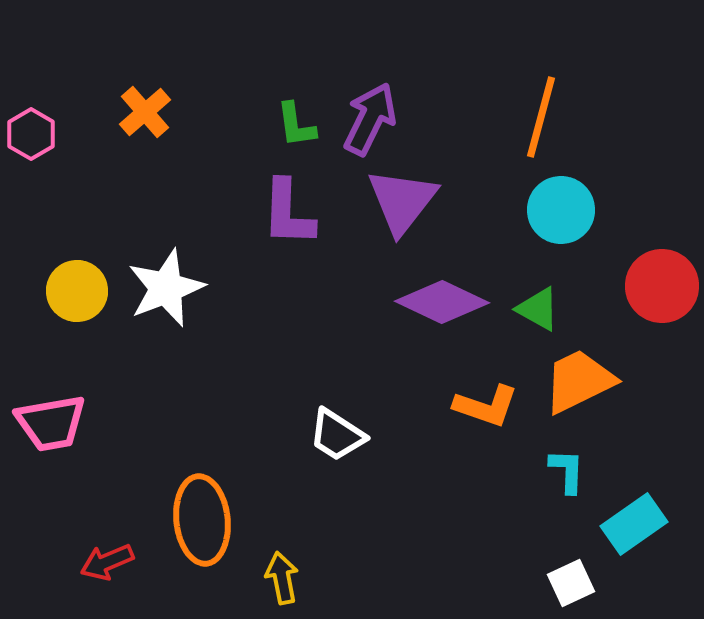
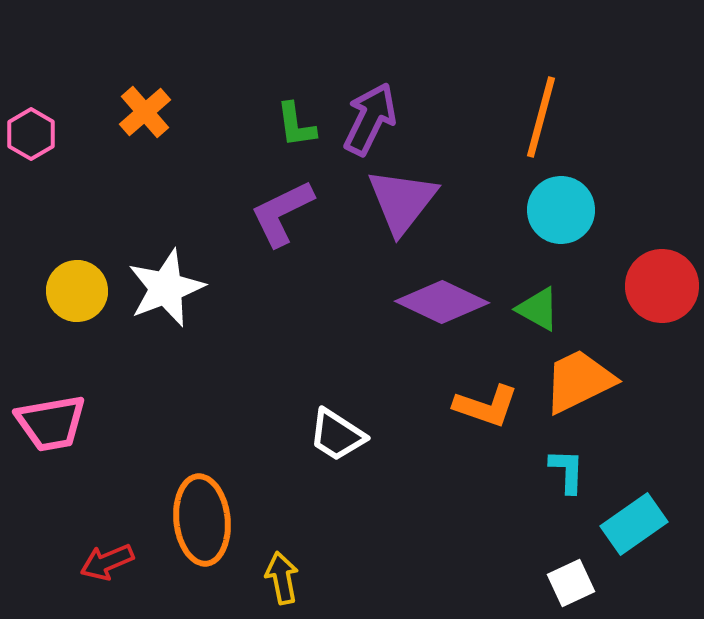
purple L-shape: moved 6 px left; rotated 62 degrees clockwise
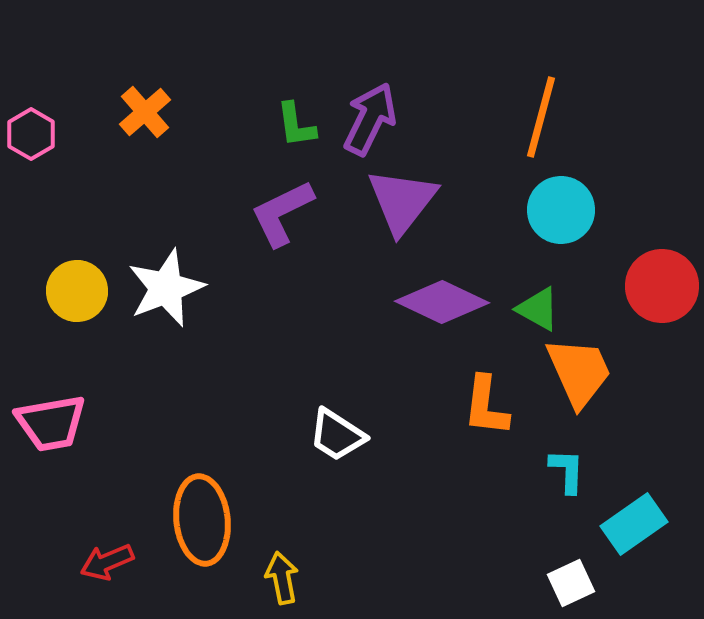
orange trapezoid: moved 9 px up; rotated 92 degrees clockwise
orange L-shape: rotated 78 degrees clockwise
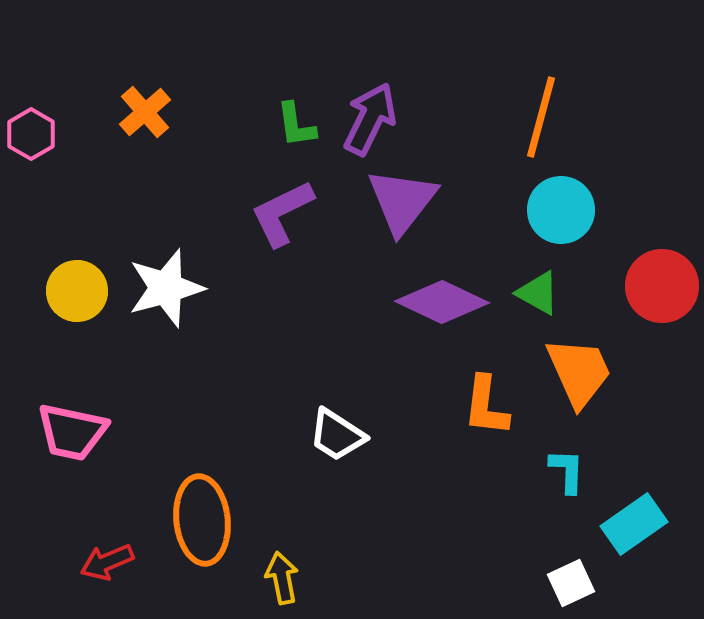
white star: rotated 6 degrees clockwise
green triangle: moved 16 px up
pink trapezoid: moved 21 px right, 9 px down; rotated 22 degrees clockwise
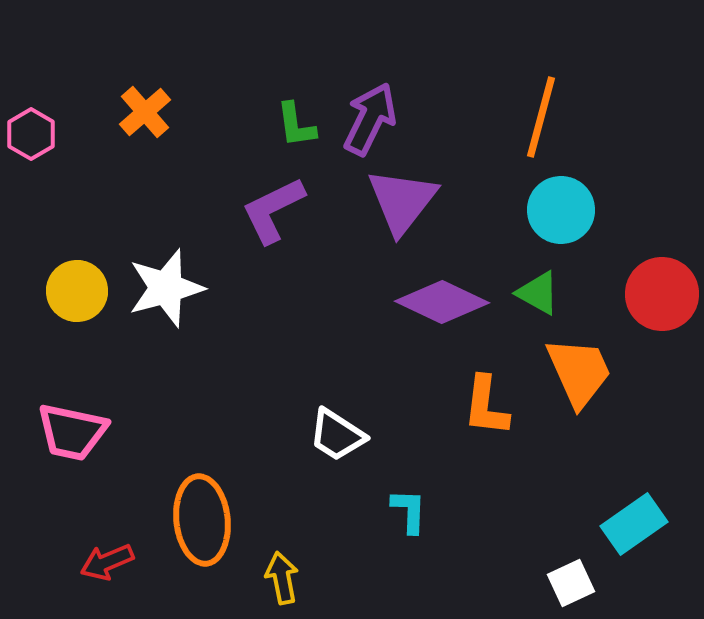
purple L-shape: moved 9 px left, 3 px up
red circle: moved 8 px down
cyan L-shape: moved 158 px left, 40 px down
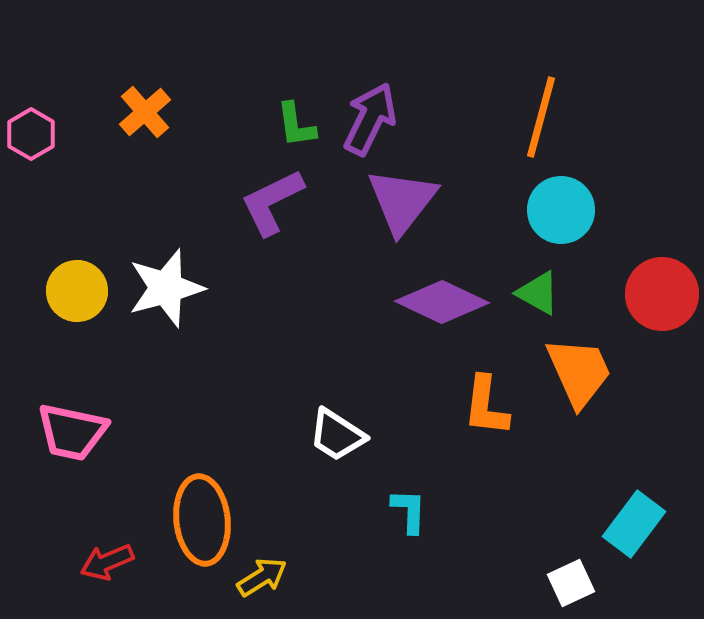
purple L-shape: moved 1 px left, 8 px up
cyan rectangle: rotated 18 degrees counterclockwise
yellow arrow: moved 20 px left, 1 px up; rotated 69 degrees clockwise
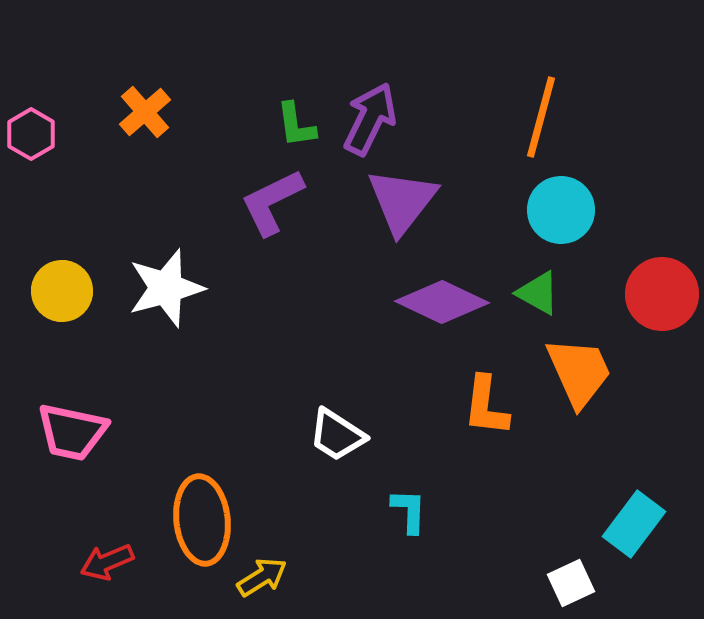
yellow circle: moved 15 px left
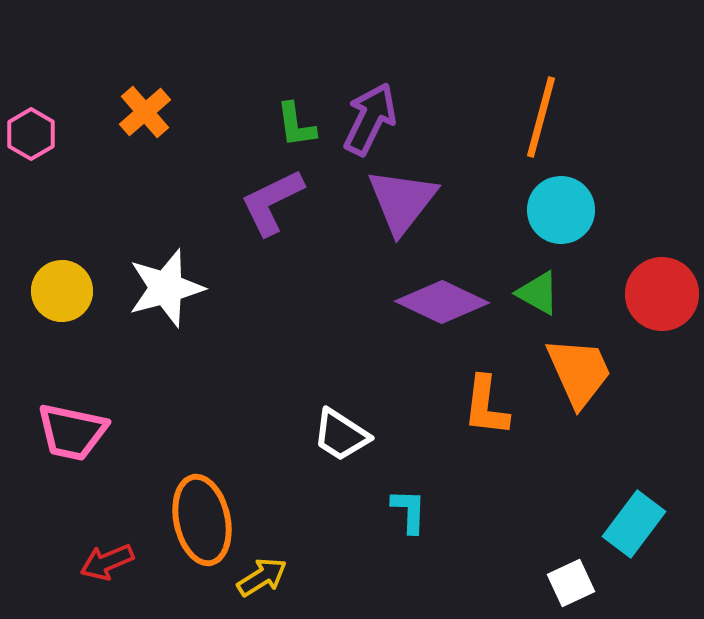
white trapezoid: moved 4 px right
orange ellipse: rotated 6 degrees counterclockwise
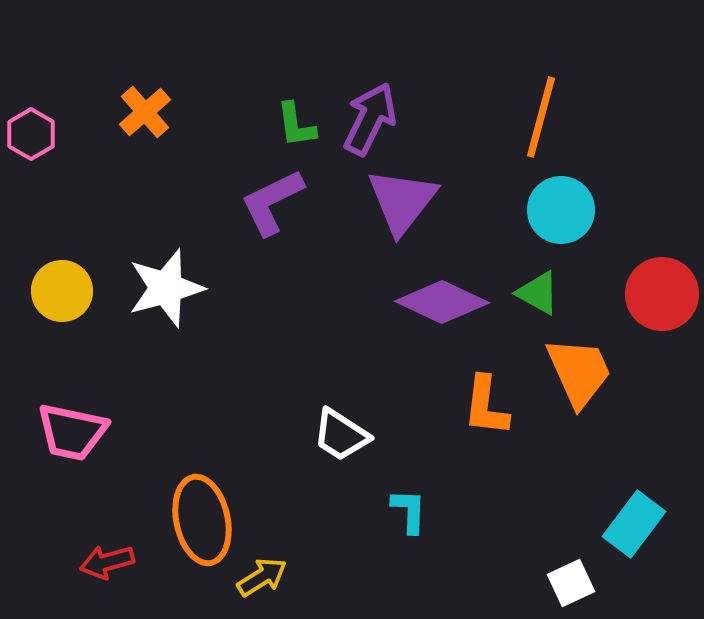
red arrow: rotated 8 degrees clockwise
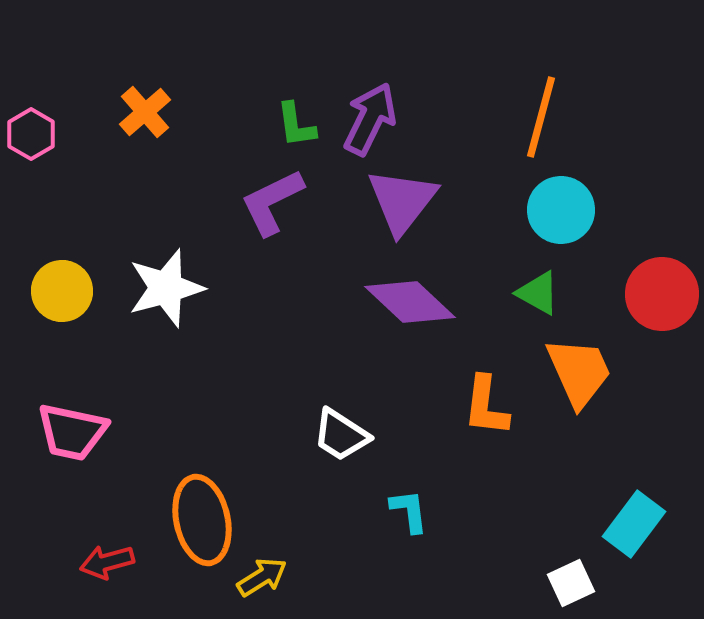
purple diamond: moved 32 px left; rotated 18 degrees clockwise
cyan L-shape: rotated 9 degrees counterclockwise
